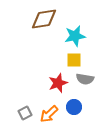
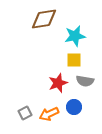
gray semicircle: moved 2 px down
orange arrow: rotated 18 degrees clockwise
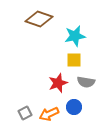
brown diamond: moved 5 px left; rotated 28 degrees clockwise
gray semicircle: moved 1 px right, 1 px down
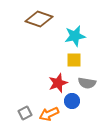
gray semicircle: moved 1 px right, 1 px down
blue circle: moved 2 px left, 6 px up
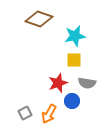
orange arrow: rotated 36 degrees counterclockwise
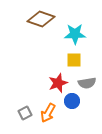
brown diamond: moved 2 px right
cyan star: moved 2 px up; rotated 10 degrees clockwise
gray semicircle: rotated 18 degrees counterclockwise
orange arrow: moved 1 px left, 1 px up
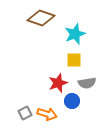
brown diamond: moved 1 px up
cyan star: rotated 20 degrees counterclockwise
orange arrow: moved 1 px left, 1 px down; rotated 102 degrees counterclockwise
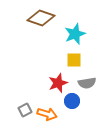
gray square: moved 3 px up
